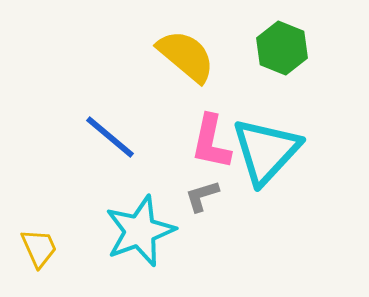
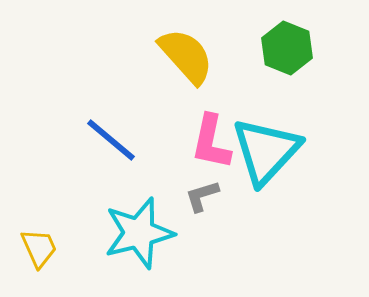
green hexagon: moved 5 px right
yellow semicircle: rotated 8 degrees clockwise
blue line: moved 1 px right, 3 px down
cyan star: moved 1 px left, 2 px down; rotated 6 degrees clockwise
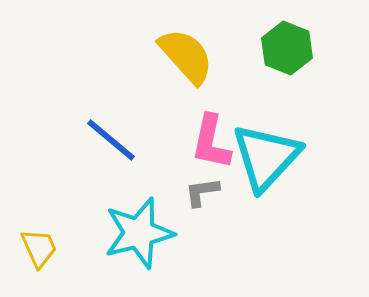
cyan triangle: moved 6 px down
gray L-shape: moved 4 px up; rotated 9 degrees clockwise
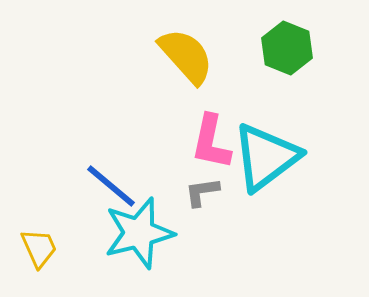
blue line: moved 46 px down
cyan triangle: rotated 10 degrees clockwise
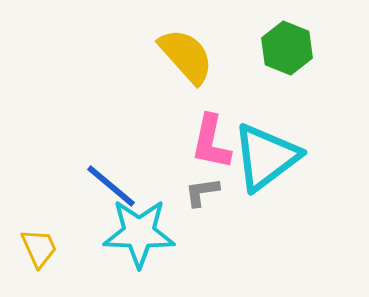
cyan star: rotated 16 degrees clockwise
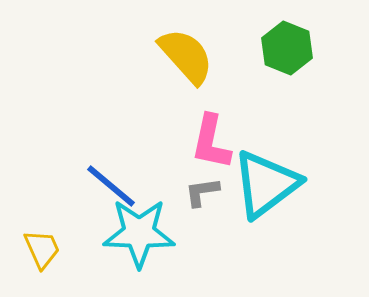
cyan triangle: moved 27 px down
yellow trapezoid: moved 3 px right, 1 px down
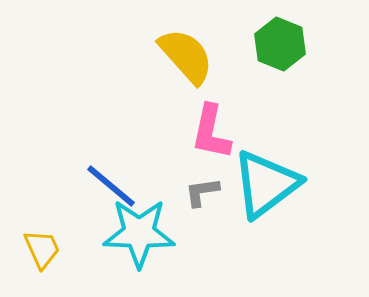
green hexagon: moved 7 px left, 4 px up
pink L-shape: moved 10 px up
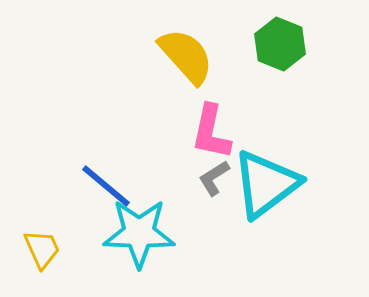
blue line: moved 5 px left
gray L-shape: moved 12 px right, 14 px up; rotated 24 degrees counterclockwise
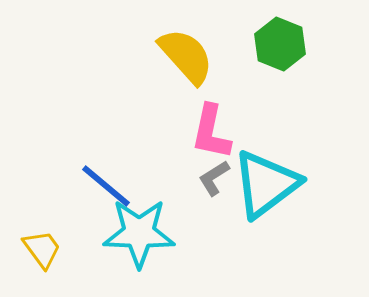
yellow trapezoid: rotated 12 degrees counterclockwise
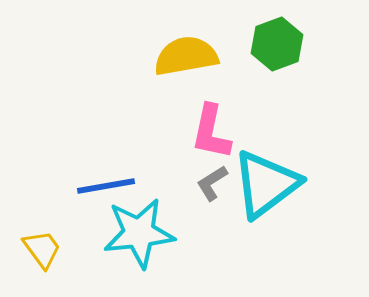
green hexagon: moved 3 px left; rotated 18 degrees clockwise
yellow semicircle: rotated 58 degrees counterclockwise
gray L-shape: moved 2 px left, 5 px down
blue line: rotated 50 degrees counterclockwise
cyan star: rotated 8 degrees counterclockwise
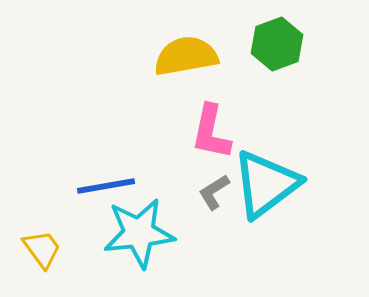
gray L-shape: moved 2 px right, 9 px down
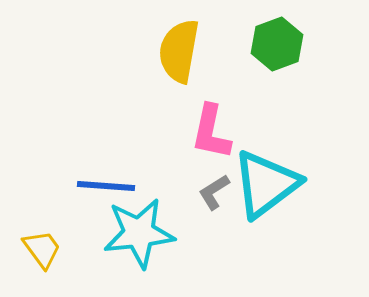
yellow semicircle: moved 7 px left, 5 px up; rotated 70 degrees counterclockwise
blue line: rotated 14 degrees clockwise
